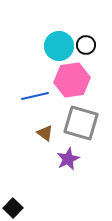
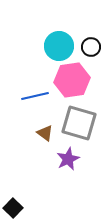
black circle: moved 5 px right, 2 px down
gray square: moved 2 px left
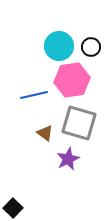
blue line: moved 1 px left, 1 px up
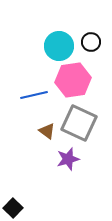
black circle: moved 5 px up
pink hexagon: moved 1 px right
gray square: rotated 9 degrees clockwise
brown triangle: moved 2 px right, 2 px up
purple star: rotated 10 degrees clockwise
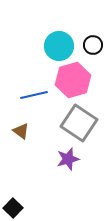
black circle: moved 2 px right, 3 px down
pink hexagon: rotated 8 degrees counterclockwise
gray square: rotated 9 degrees clockwise
brown triangle: moved 26 px left
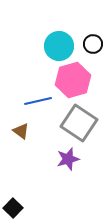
black circle: moved 1 px up
blue line: moved 4 px right, 6 px down
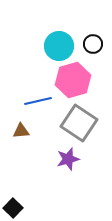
brown triangle: rotated 42 degrees counterclockwise
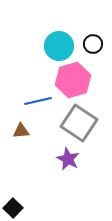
purple star: rotated 30 degrees counterclockwise
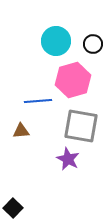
cyan circle: moved 3 px left, 5 px up
blue line: rotated 8 degrees clockwise
gray square: moved 2 px right, 3 px down; rotated 24 degrees counterclockwise
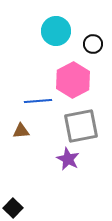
cyan circle: moved 10 px up
pink hexagon: rotated 12 degrees counterclockwise
gray square: rotated 21 degrees counterclockwise
